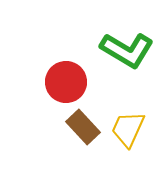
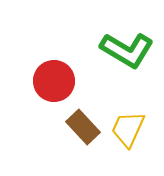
red circle: moved 12 px left, 1 px up
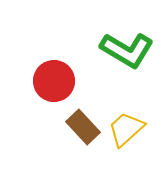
yellow trapezoid: moved 2 px left; rotated 24 degrees clockwise
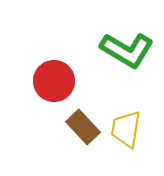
yellow trapezoid: rotated 39 degrees counterclockwise
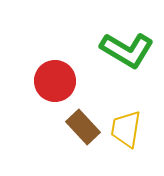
red circle: moved 1 px right
